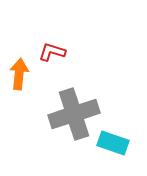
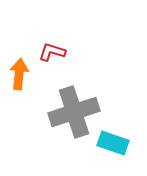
gray cross: moved 2 px up
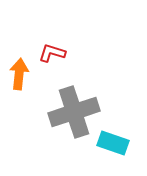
red L-shape: moved 1 px down
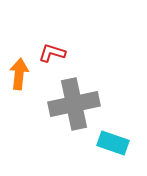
gray cross: moved 8 px up; rotated 6 degrees clockwise
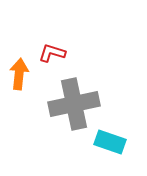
cyan rectangle: moved 3 px left, 1 px up
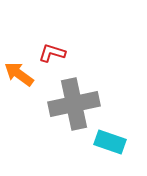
orange arrow: rotated 60 degrees counterclockwise
